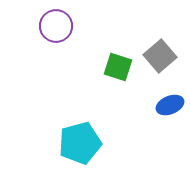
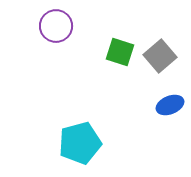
green square: moved 2 px right, 15 px up
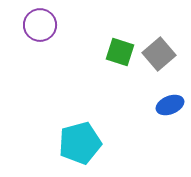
purple circle: moved 16 px left, 1 px up
gray square: moved 1 px left, 2 px up
